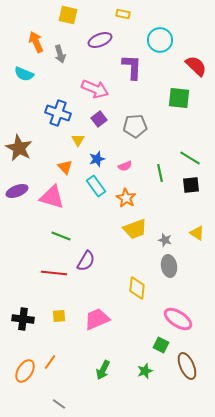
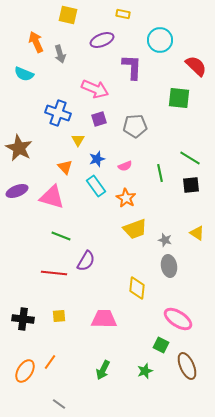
purple ellipse at (100, 40): moved 2 px right
purple square at (99, 119): rotated 21 degrees clockwise
pink trapezoid at (97, 319): moved 7 px right; rotated 24 degrees clockwise
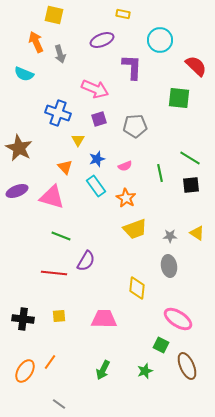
yellow square at (68, 15): moved 14 px left
gray star at (165, 240): moved 5 px right, 4 px up; rotated 16 degrees counterclockwise
